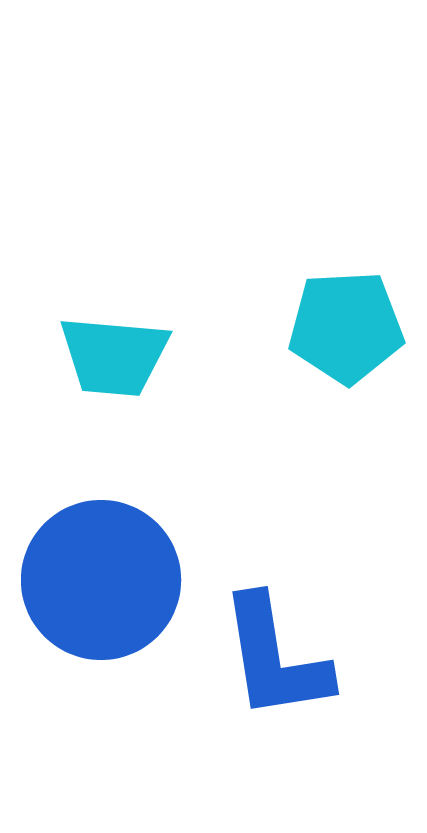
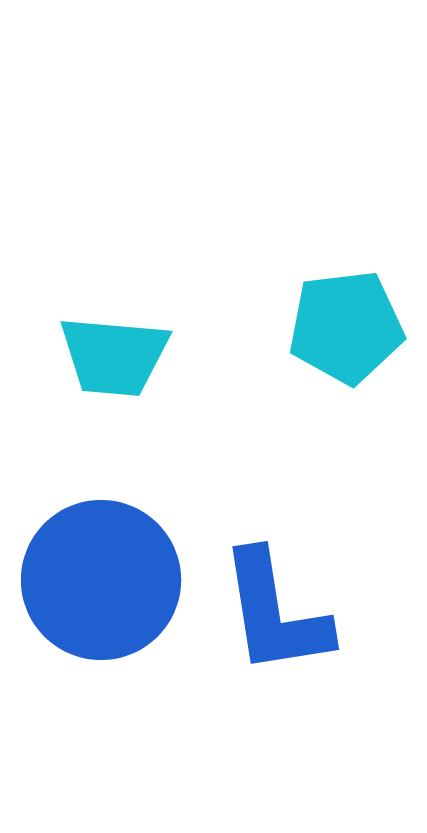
cyan pentagon: rotated 4 degrees counterclockwise
blue L-shape: moved 45 px up
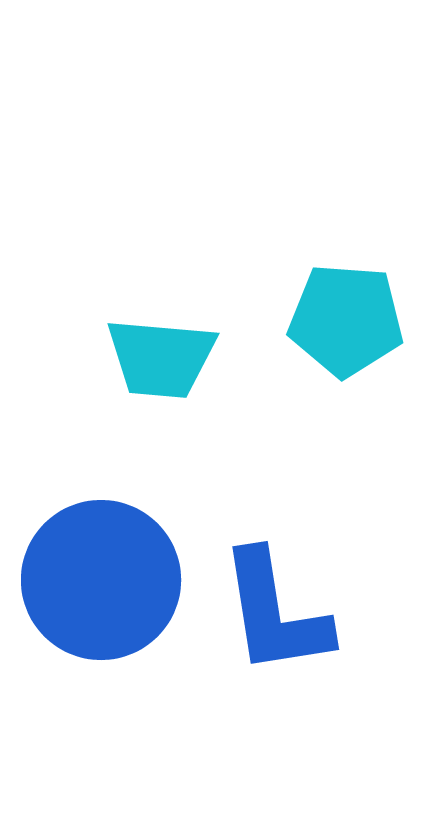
cyan pentagon: moved 7 px up; rotated 11 degrees clockwise
cyan trapezoid: moved 47 px right, 2 px down
